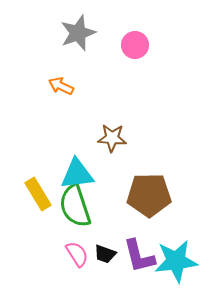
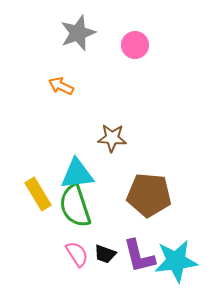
brown pentagon: rotated 6 degrees clockwise
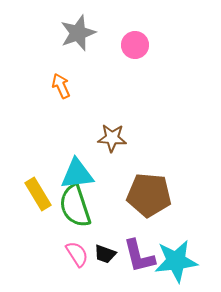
orange arrow: rotated 40 degrees clockwise
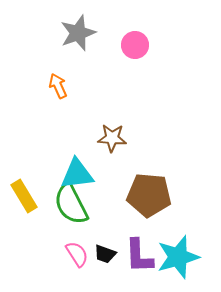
orange arrow: moved 3 px left
yellow rectangle: moved 14 px left, 2 px down
green semicircle: moved 4 px left, 2 px up; rotated 9 degrees counterclockwise
purple L-shape: rotated 12 degrees clockwise
cyan star: moved 2 px right, 4 px up; rotated 9 degrees counterclockwise
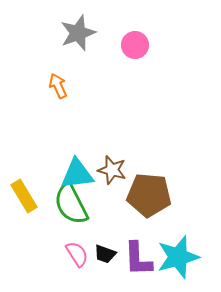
brown star: moved 32 px down; rotated 12 degrees clockwise
purple L-shape: moved 1 px left, 3 px down
